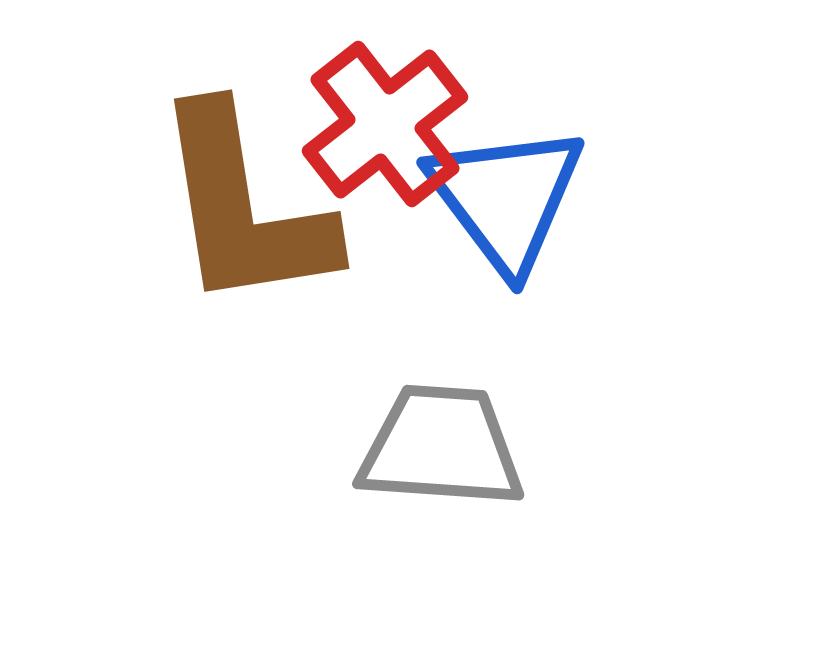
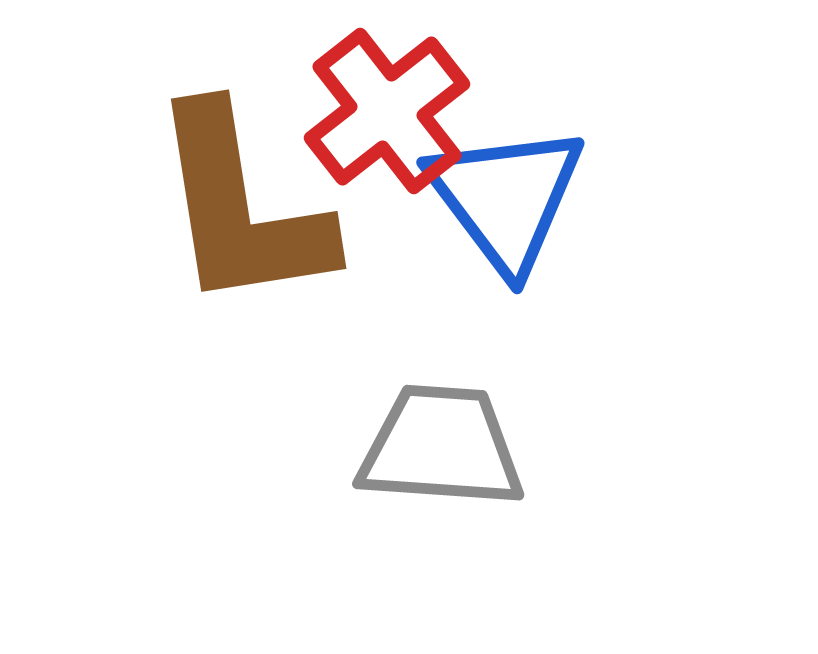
red cross: moved 2 px right, 13 px up
brown L-shape: moved 3 px left
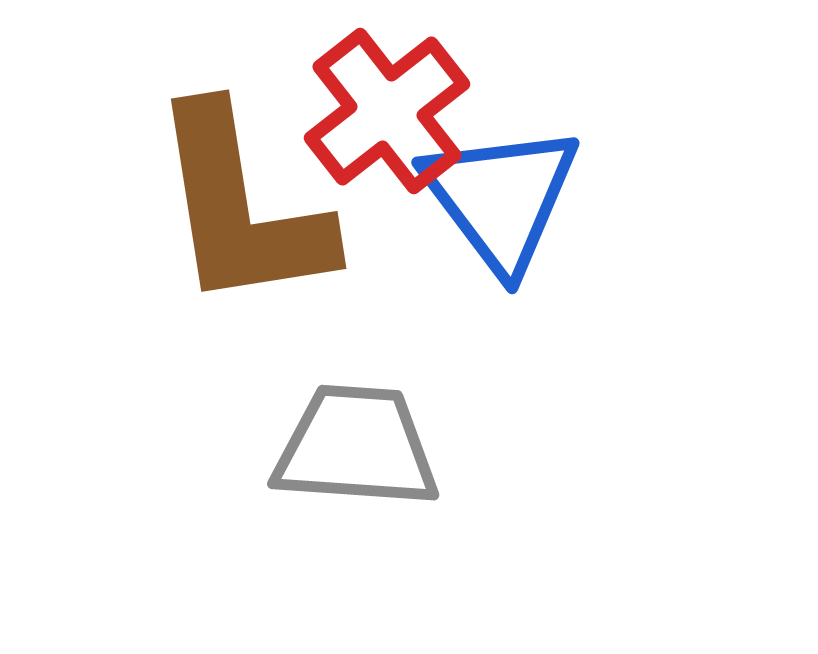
blue triangle: moved 5 px left
gray trapezoid: moved 85 px left
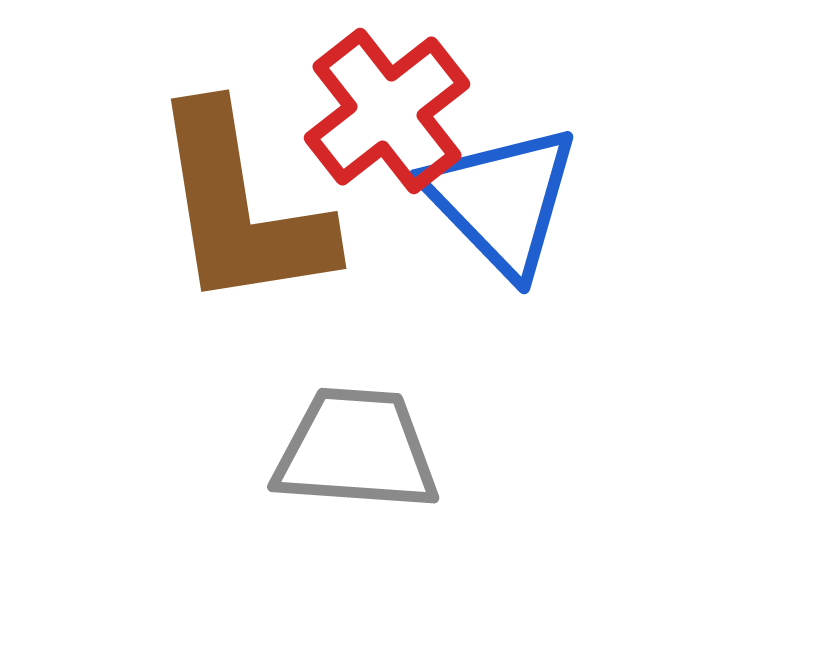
blue triangle: moved 1 px right, 2 px down; rotated 7 degrees counterclockwise
gray trapezoid: moved 3 px down
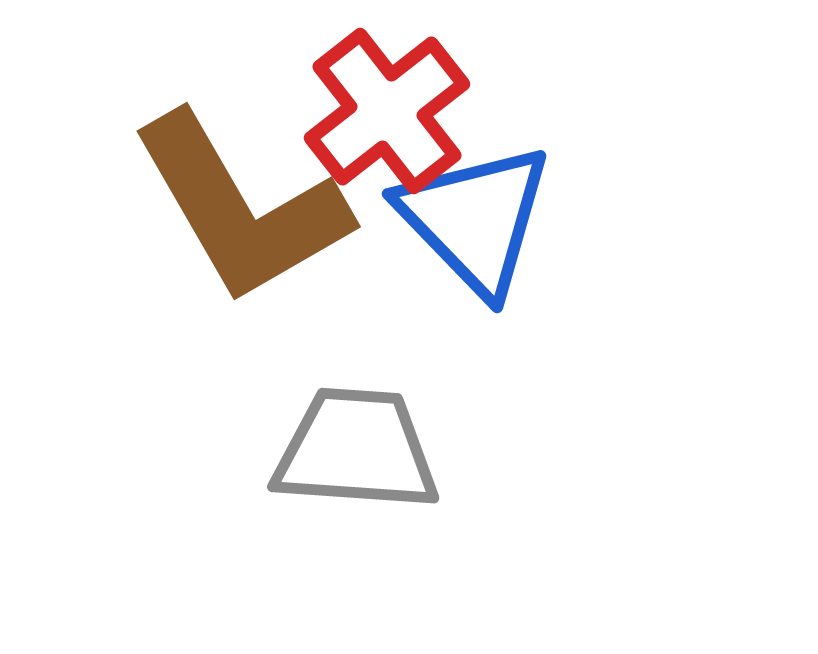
blue triangle: moved 27 px left, 19 px down
brown L-shape: rotated 21 degrees counterclockwise
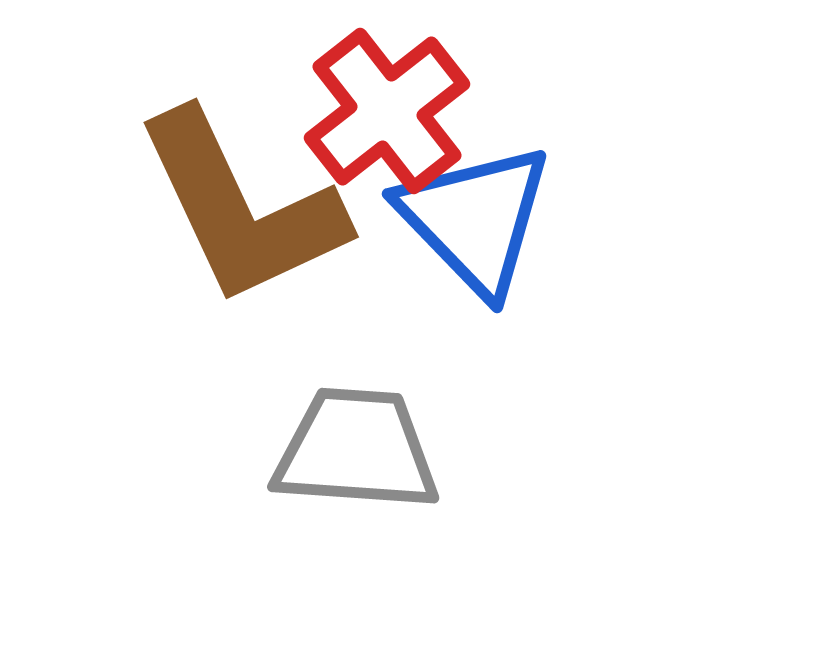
brown L-shape: rotated 5 degrees clockwise
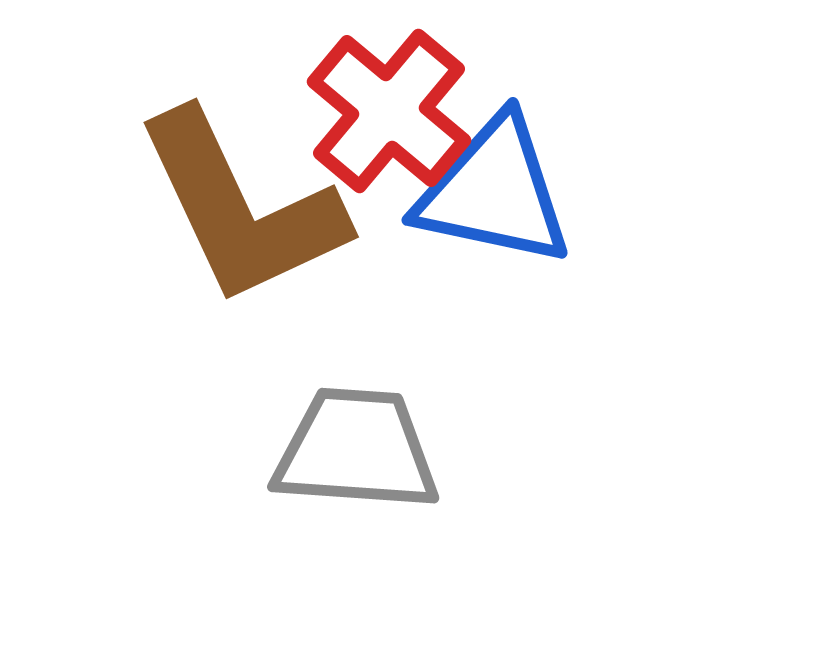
red cross: moved 2 px right; rotated 12 degrees counterclockwise
blue triangle: moved 19 px right, 27 px up; rotated 34 degrees counterclockwise
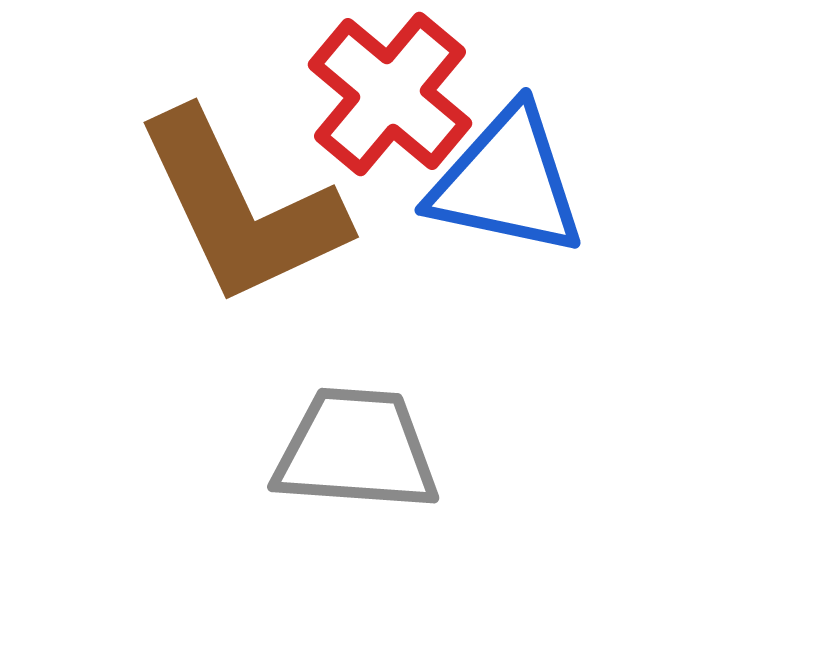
red cross: moved 1 px right, 17 px up
blue triangle: moved 13 px right, 10 px up
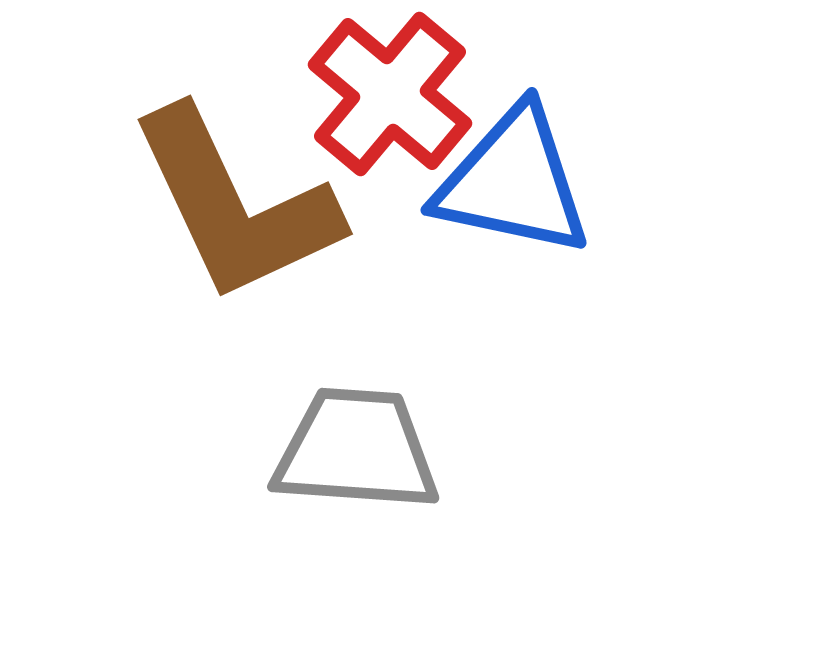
blue triangle: moved 6 px right
brown L-shape: moved 6 px left, 3 px up
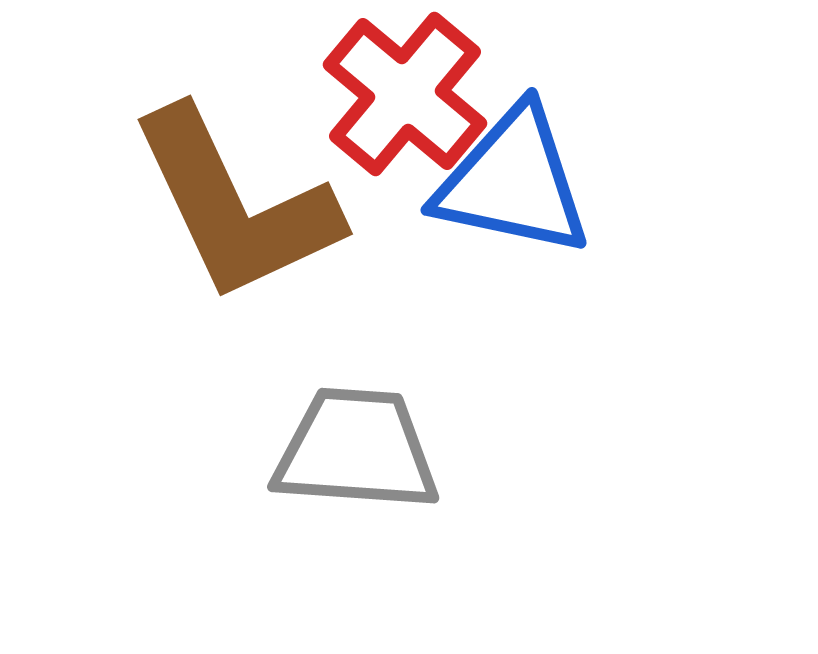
red cross: moved 15 px right
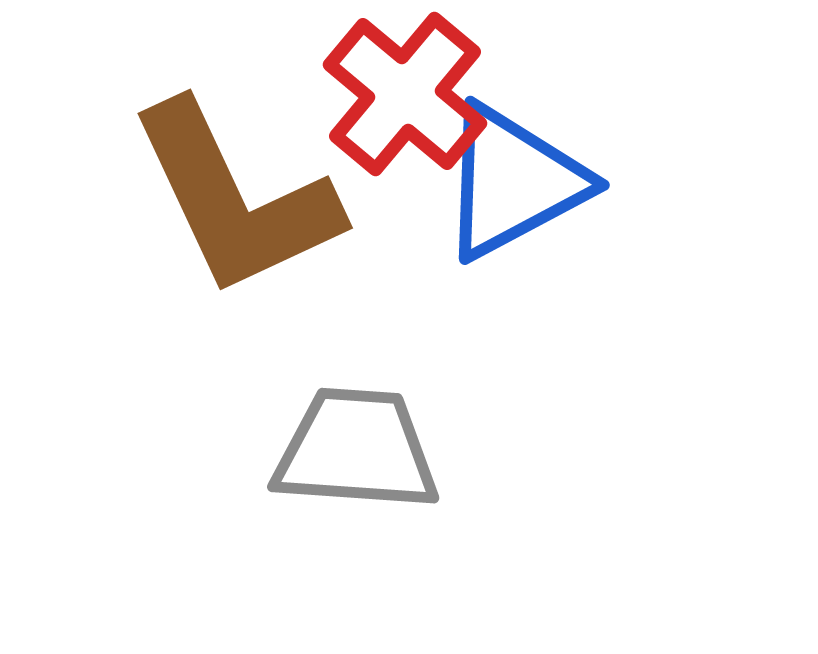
blue triangle: rotated 40 degrees counterclockwise
brown L-shape: moved 6 px up
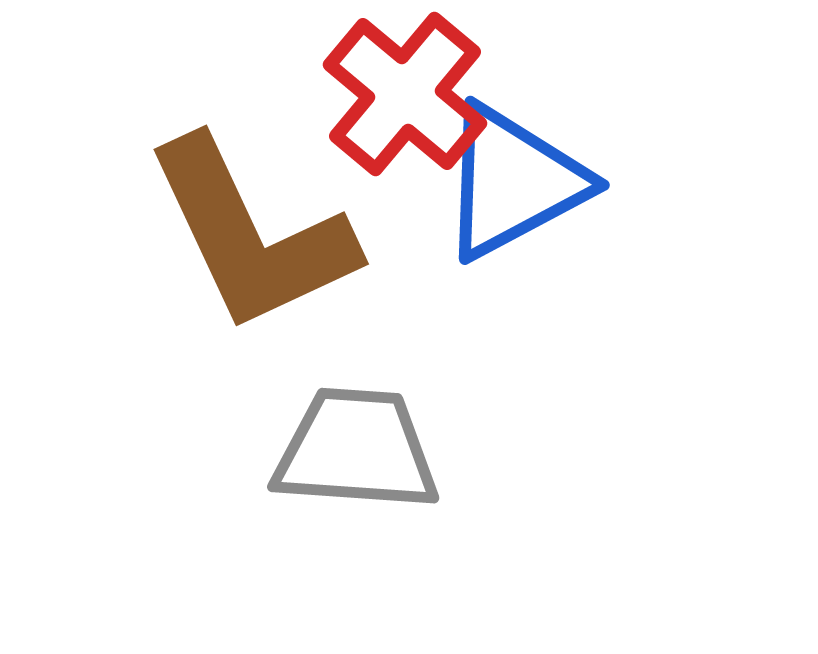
brown L-shape: moved 16 px right, 36 px down
